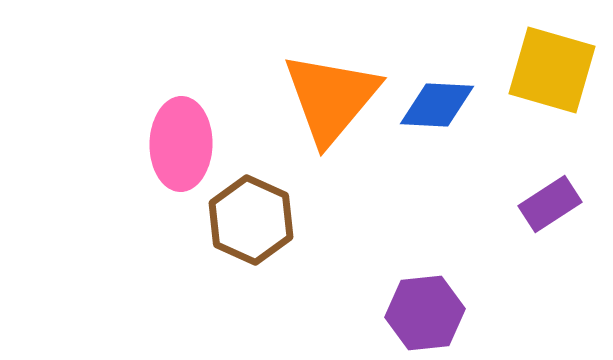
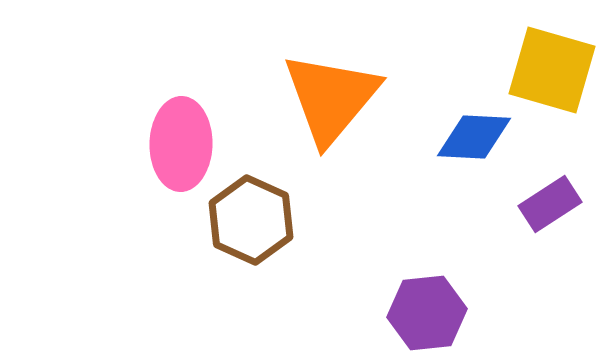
blue diamond: moved 37 px right, 32 px down
purple hexagon: moved 2 px right
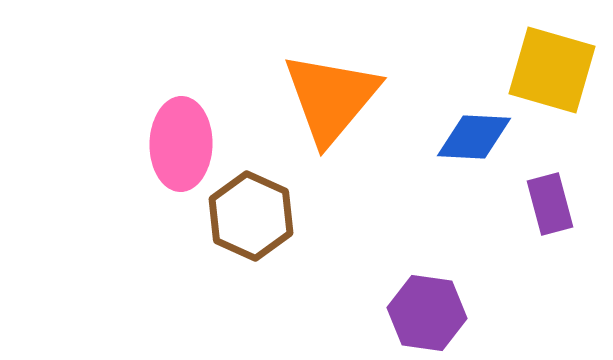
purple rectangle: rotated 72 degrees counterclockwise
brown hexagon: moved 4 px up
purple hexagon: rotated 14 degrees clockwise
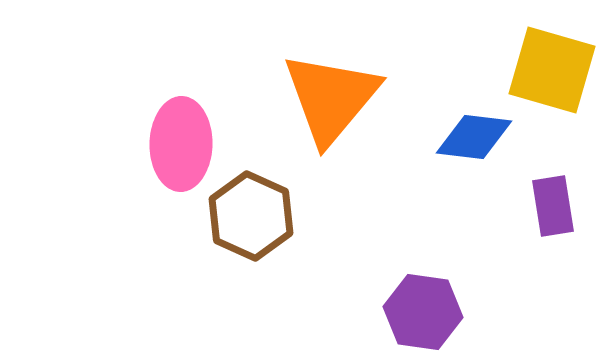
blue diamond: rotated 4 degrees clockwise
purple rectangle: moved 3 px right, 2 px down; rotated 6 degrees clockwise
purple hexagon: moved 4 px left, 1 px up
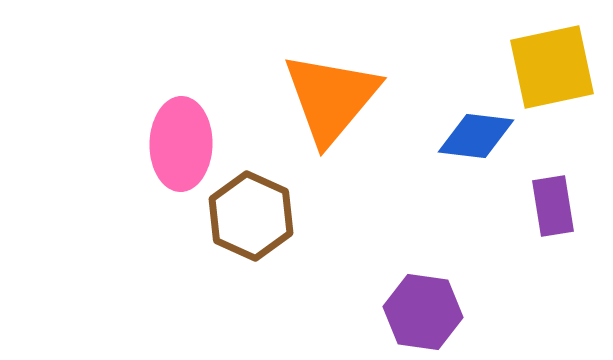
yellow square: moved 3 px up; rotated 28 degrees counterclockwise
blue diamond: moved 2 px right, 1 px up
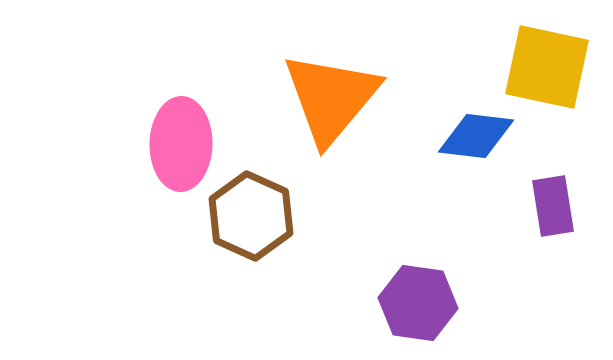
yellow square: moved 5 px left; rotated 24 degrees clockwise
purple hexagon: moved 5 px left, 9 px up
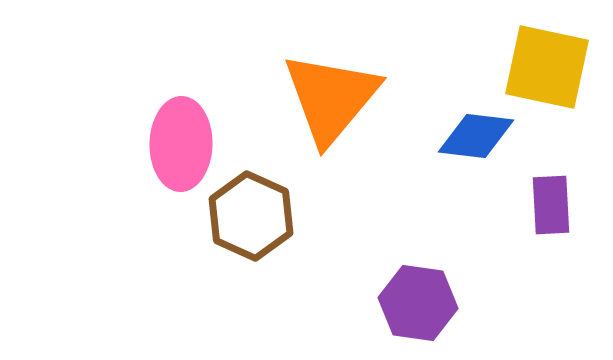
purple rectangle: moved 2 px left, 1 px up; rotated 6 degrees clockwise
